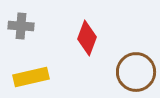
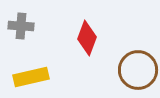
brown circle: moved 2 px right, 2 px up
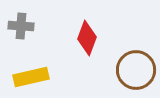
brown circle: moved 2 px left
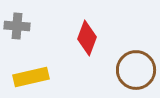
gray cross: moved 4 px left
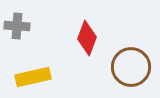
brown circle: moved 5 px left, 3 px up
yellow rectangle: moved 2 px right
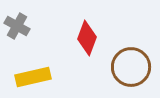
gray cross: rotated 25 degrees clockwise
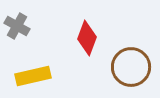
yellow rectangle: moved 1 px up
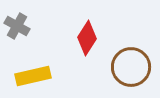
red diamond: rotated 12 degrees clockwise
